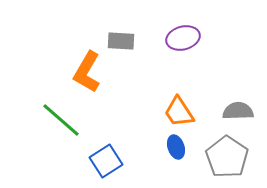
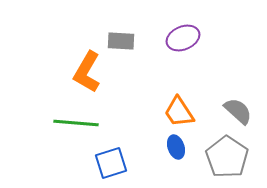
purple ellipse: rotated 8 degrees counterclockwise
gray semicircle: rotated 44 degrees clockwise
green line: moved 15 px right, 3 px down; rotated 36 degrees counterclockwise
blue square: moved 5 px right, 2 px down; rotated 16 degrees clockwise
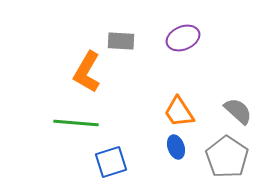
blue square: moved 1 px up
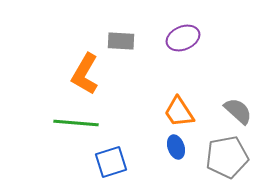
orange L-shape: moved 2 px left, 2 px down
gray pentagon: rotated 27 degrees clockwise
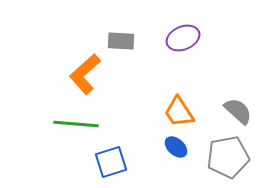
orange L-shape: rotated 18 degrees clockwise
green line: moved 1 px down
blue ellipse: rotated 30 degrees counterclockwise
gray pentagon: moved 1 px right
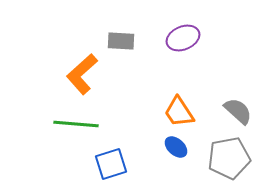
orange L-shape: moved 3 px left
gray pentagon: moved 1 px right, 1 px down
blue square: moved 2 px down
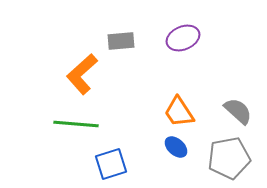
gray rectangle: rotated 8 degrees counterclockwise
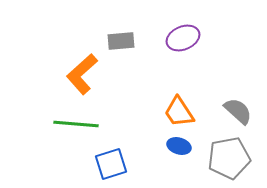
blue ellipse: moved 3 px right, 1 px up; rotated 25 degrees counterclockwise
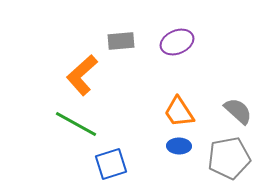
purple ellipse: moved 6 px left, 4 px down
orange L-shape: moved 1 px down
green line: rotated 24 degrees clockwise
blue ellipse: rotated 15 degrees counterclockwise
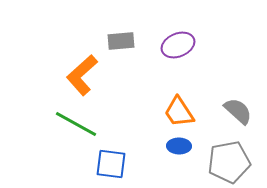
purple ellipse: moved 1 px right, 3 px down
gray pentagon: moved 4 px down
blue square: rotated 24 degrees clockwise
